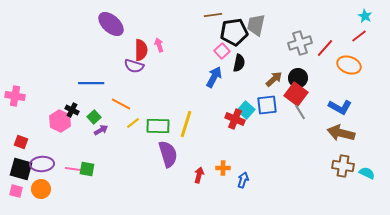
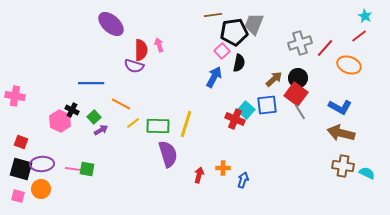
gray trapezoid at (256, 25): moved 2 px left, 1 px up; rotated 10 degrees clockwise
pink square at (16, 191): moved 2 px right, 5 px down
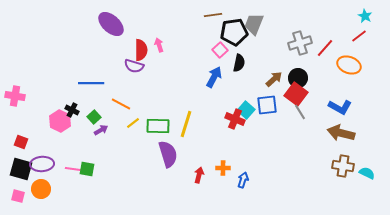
pink square at (222, 51): moved 2 px left, 1 px up
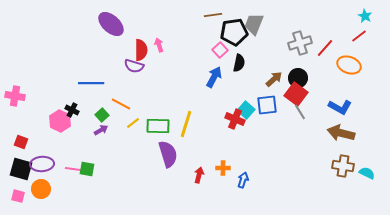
green square at (94, 117): moved 8 px right, 2 px up
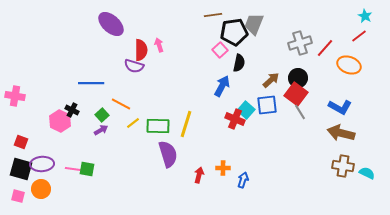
blue arrow at (214, 77): moved 8 px right, 9 px down
brown arrow at (274, 79): moved 3 px left, 1 px down
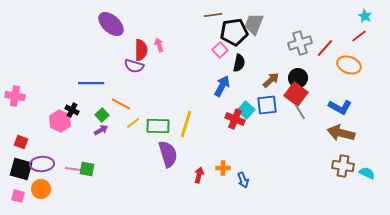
blue arrow at (243, 180): rotated 140 degrees clockwise
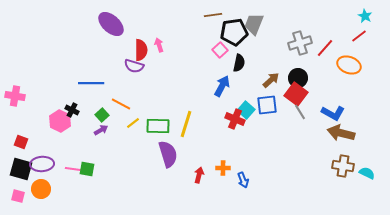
blue L-shape at (340, 107): moved 7 px left, 6 px down
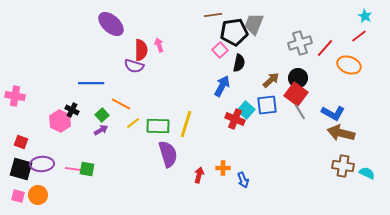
orange circle at (41, 189): moved 3 px left, 6 px down
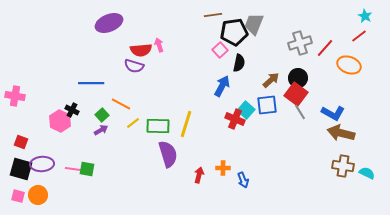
purple ellipse at (111, 24): moved 2 px left, 1 px up; rotated 64 degrees counterclockwise
red semicircle at (141, 50): rotated 85 degrees clockwise
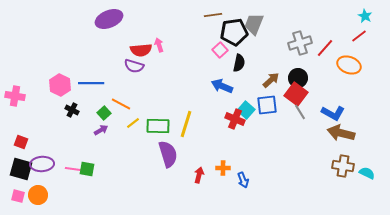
purple ellipse at (109, 23): moved 4 px up
blue arrow at (222, 86): rotated 95 degrees counterclockwise
green square at (102, 115): moved 2 px right, 2 px up
pink hexagon at (60, 121): moved 36 px up
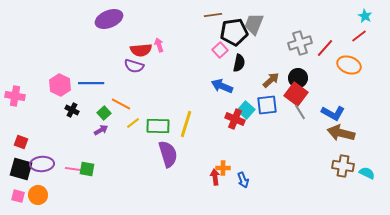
red arrow at (199, 175): moved 16 px right, 2 px down; rotated 21 degrees counterclockwise
